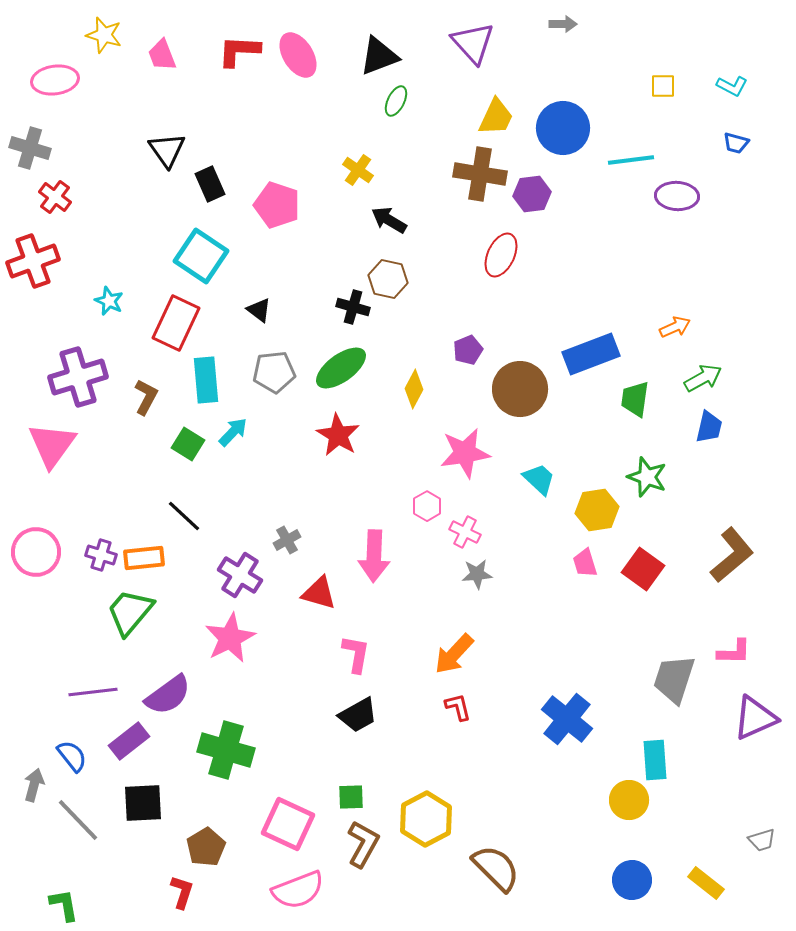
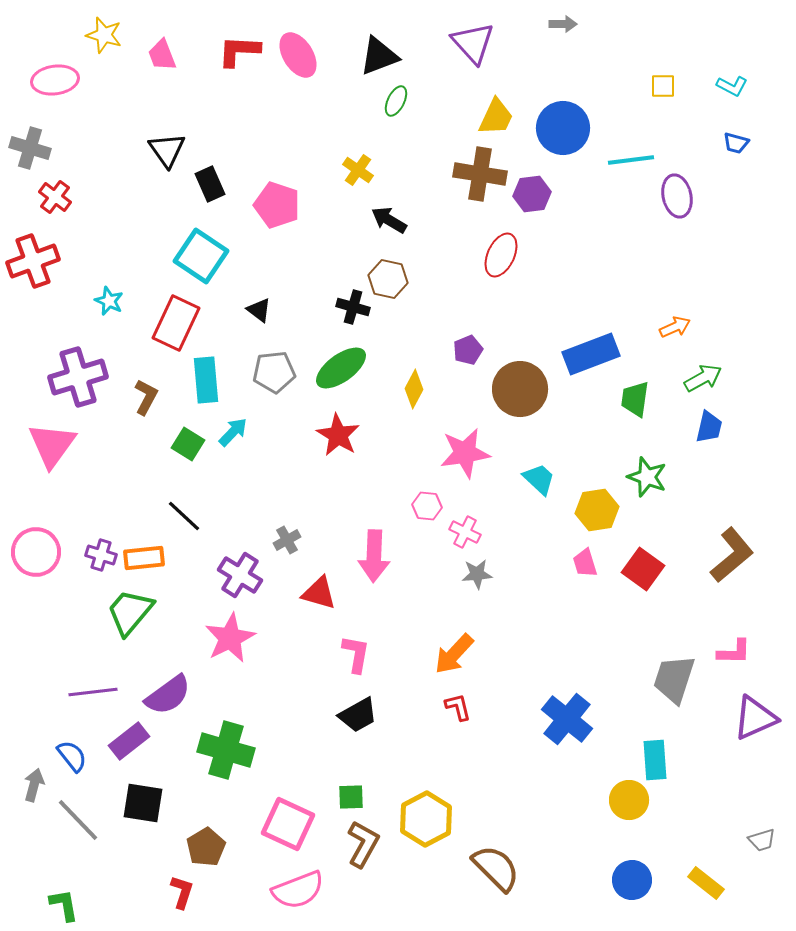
purple ellipse at (677, 196): rotated 75 degrees clockwise
pink hexagon at (427, 506): rotated 24 degrees counterclockwise
black square at (143, 803): rotated 12 degrees clockwise
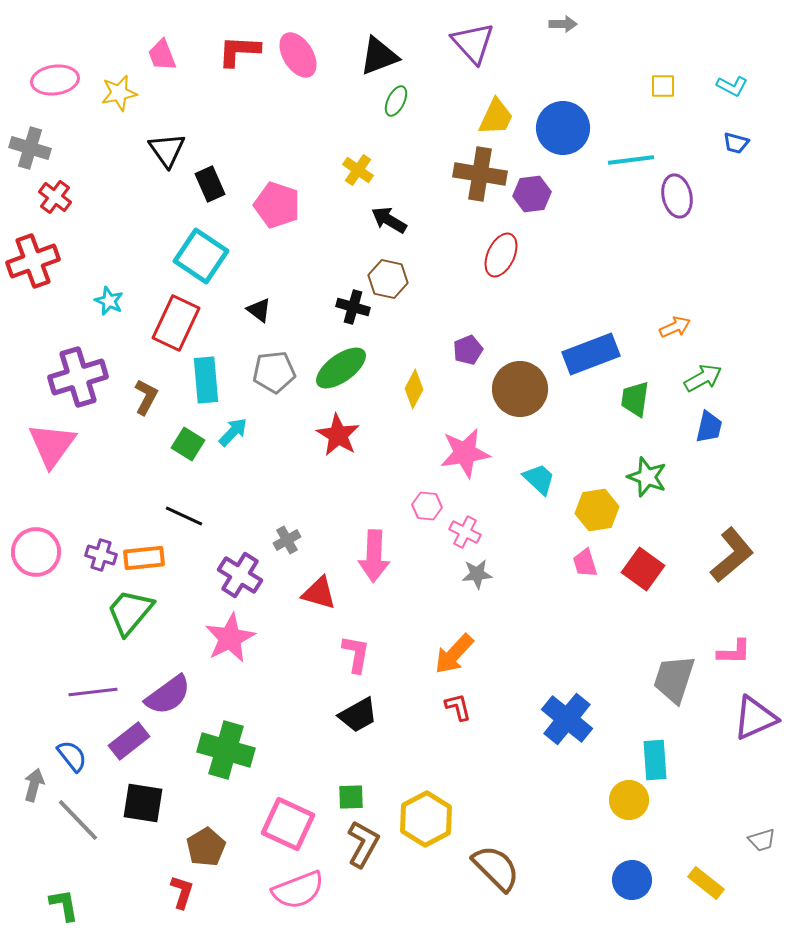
yellow star at (104, 35): moved 15 px right, 58 px down; rotated 27 degrees counterclockwise
black line at (184, 516): rotated 18 degrees counterclockwise
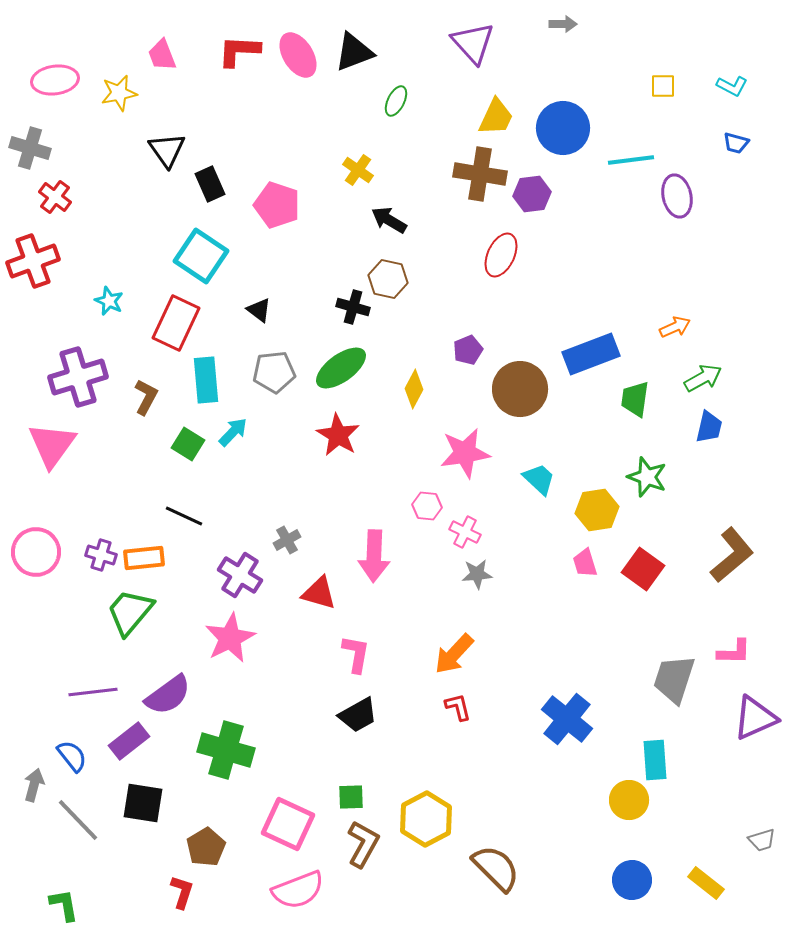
black triangle at (379, 56): moved 25 px left, 4 px up
